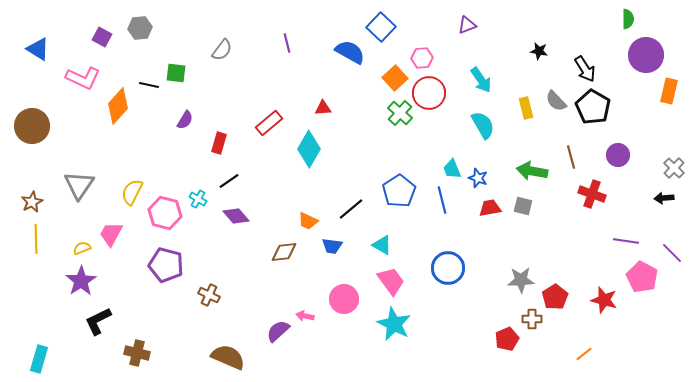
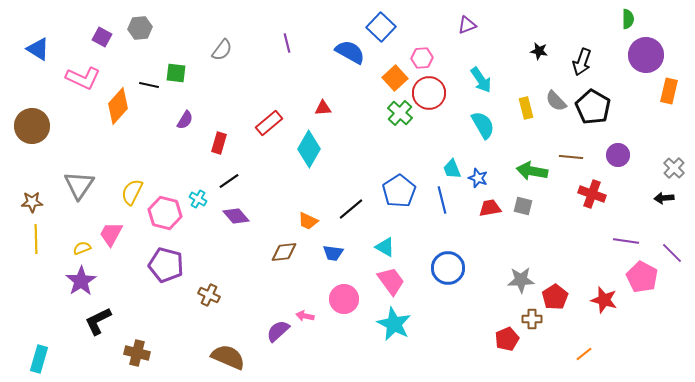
black arrow at (585, 69): moved 3 px left, 7 px up; rotated 52 degrees clockwise
brown line at (571, 157): rotated 70 degrees counterclockwise
brown star at (32, 202): rotated 25 degrees clockwise
cyan triangle at (382, 245): moved 3 px right, 2 px down
blue trapezoid at (332, 246): moved 1 px right, 7 px down
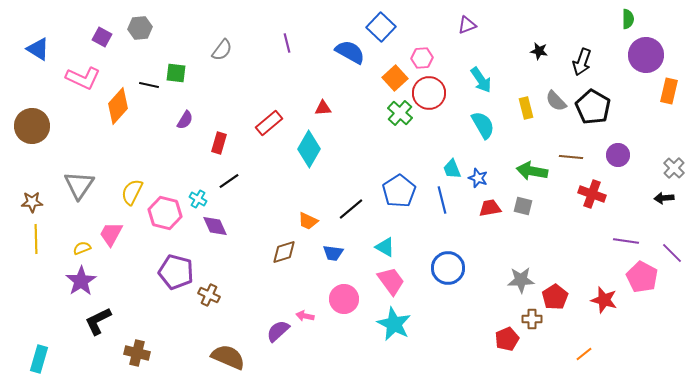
purple diamond at (236, 216): moved 21 px left, 10 px down; rotated 16 degrees clockwise
brown diamond at (284, 252): rotated 12 degrees counterclockwise
purple pentagon at (166, 265): moved 10 px right, 7 px down
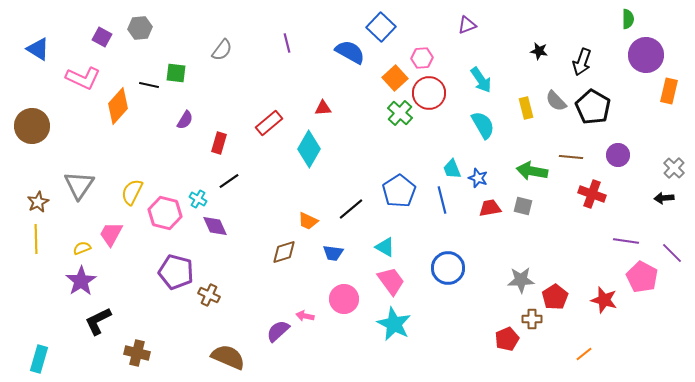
brown star at (32, 202): moved 6 px right; rotated 25 degrees counterclockwise
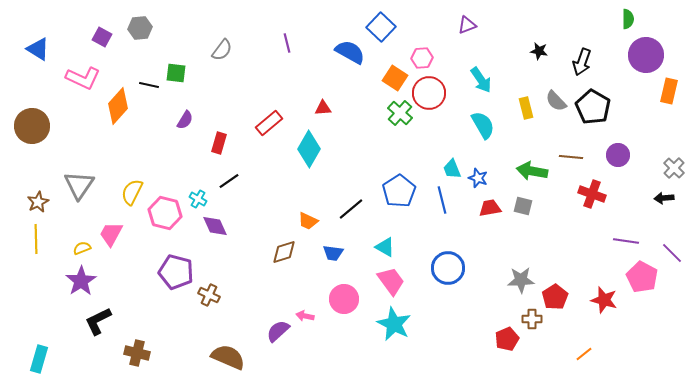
orange square at (395, 78): rotated 15 degrees counterclockwise
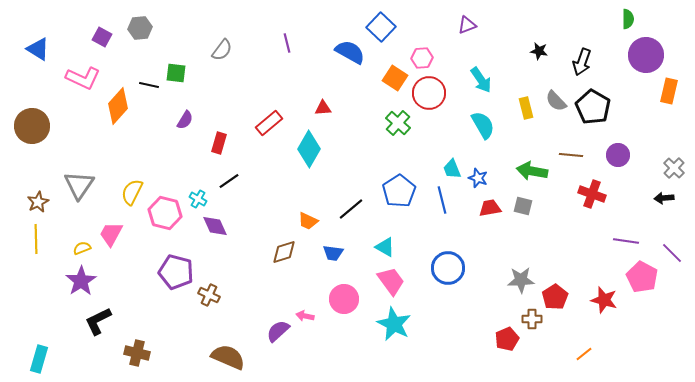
green cross at (400, 113): moved 2 px left, 10 px down
brown line at (571, 157): moved 2 px up
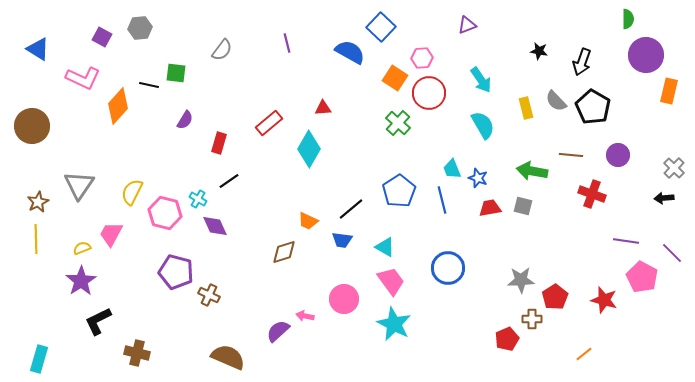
blue trapezoid at (333, 253): moved 9 px right, 13 px up
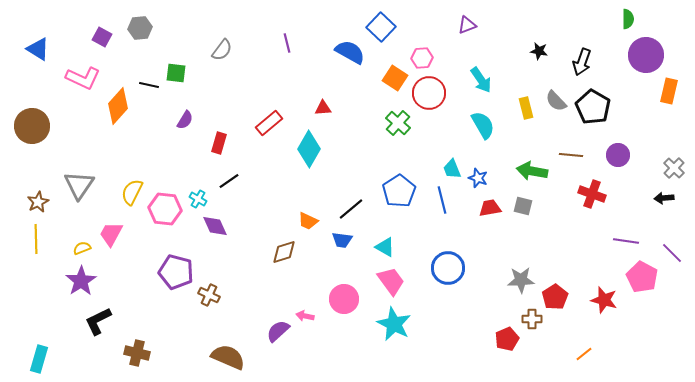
pink hexagon at (165, 213): moved 4 px up; rotated 8 degrees counterclockwise
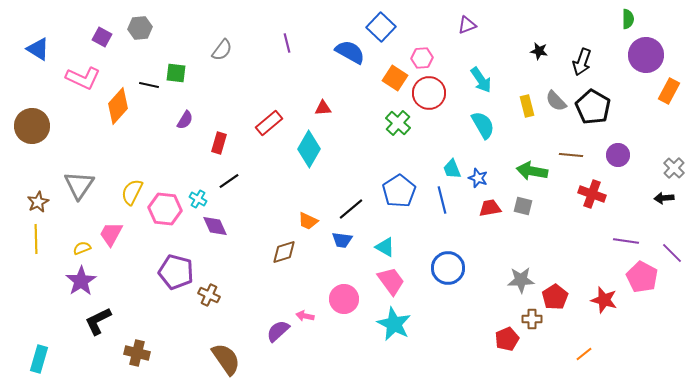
orange rectangle at (669, 91): rotated 15 degrees clockwise
yellow rectangle at (526, 108): moved 1 px right, 2 px up
brown semicircle at (228, 357): moved 2 px left, 2 px down; rotated 32 degrees clockwise
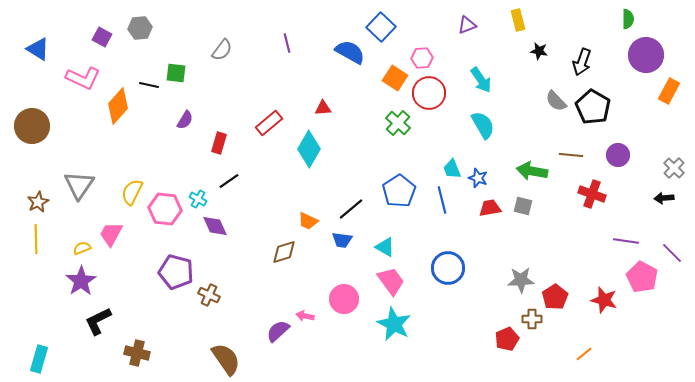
yellow rectangle at (527, 106): moved 9 px left, 86 px up
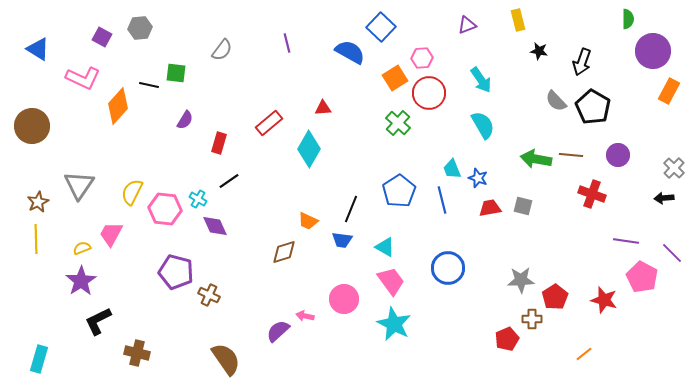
purple circle at (646, 55): moved 7 px right, 4 px up
orange square at (395, 78): rotated 25 degrees clockwise
green arrow at (532, 171): moved 4 px right, 12 px up
black line at (351, 209): rotated 28 degrees counterclockwise
